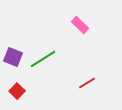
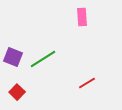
pink rectangle: moved 2 px right, 8 px up; rotated 42 degrees clockwise
red square: moved 1 px down
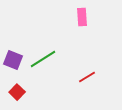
purple square: moved 3 px down
red line: moved 6 px up
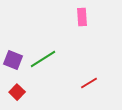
red line: moved 2 px right, 6 px down
